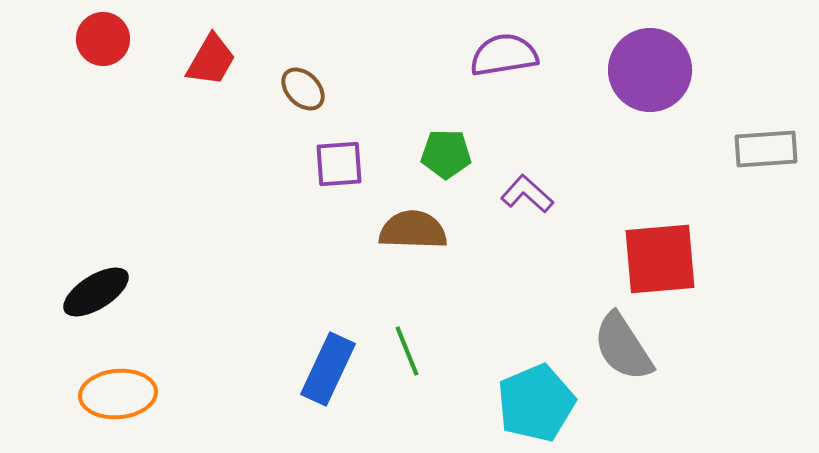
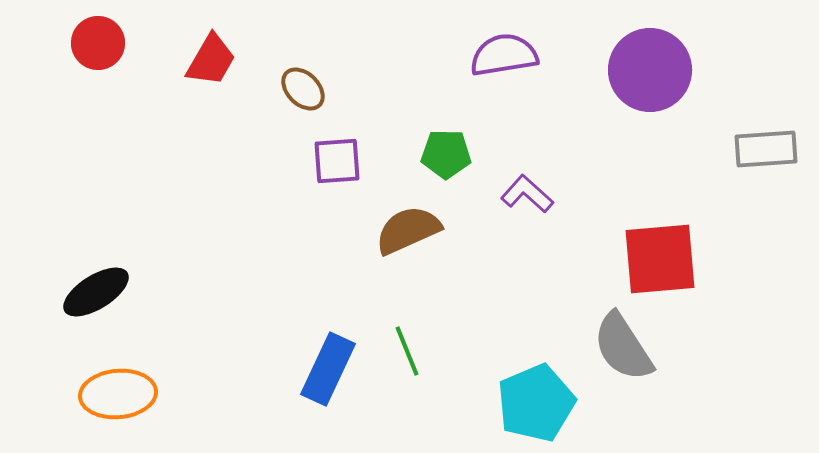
red circle: moved 5 px left, 4 px down
purple square: moved 2 px left, 3 px up
brown semicircle: moved 5 px left; rotated 26 degrees counterclockwise
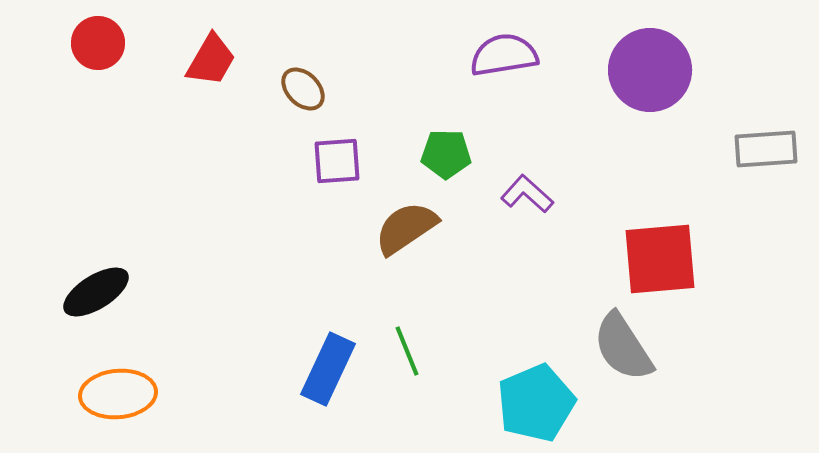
brown semicircle: moved 2 px left, 2 px up; rotated 10 degrees counterclockwise
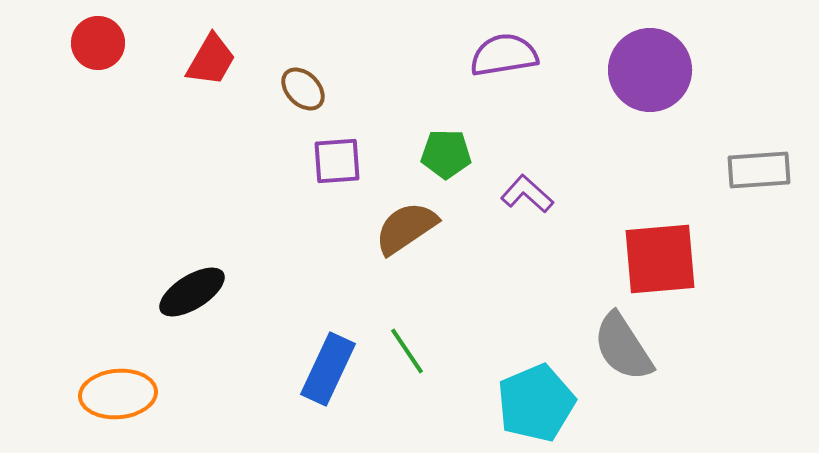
gray rectangle: moved 7 px left, 21 px down
black ellipse: moved 96 px right
green line: rotated 12 degrees counterclockwise
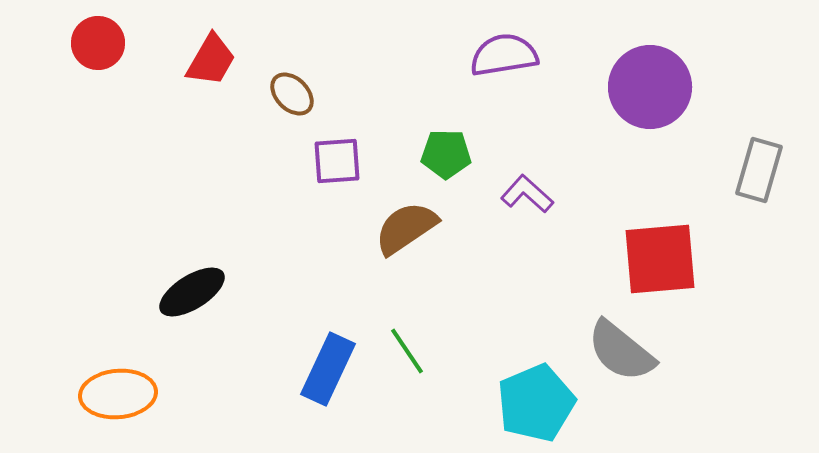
purple circle: moved 17 px down
brown ellipse: moved 11 px left, 5 px down
gray rectangle: rotated 70 degrees counterclockwise
gray semicircle: moved 2 px left, 4 px down; rotated 18 degrees counterclockwise
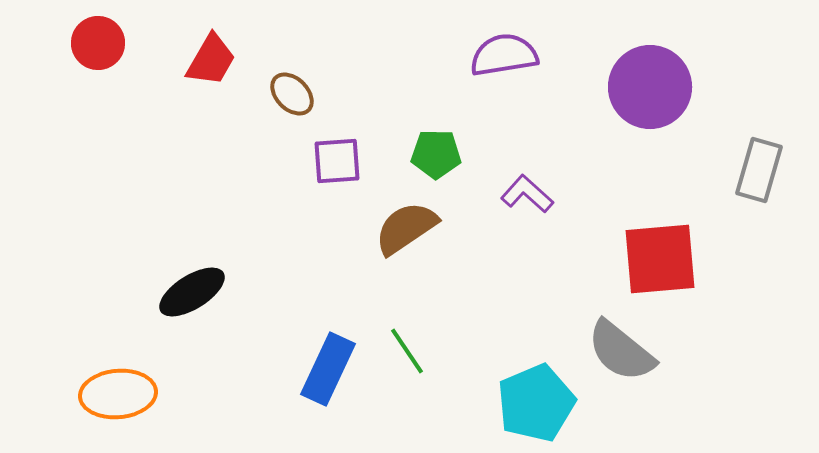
green pentagon: moved 10 px left
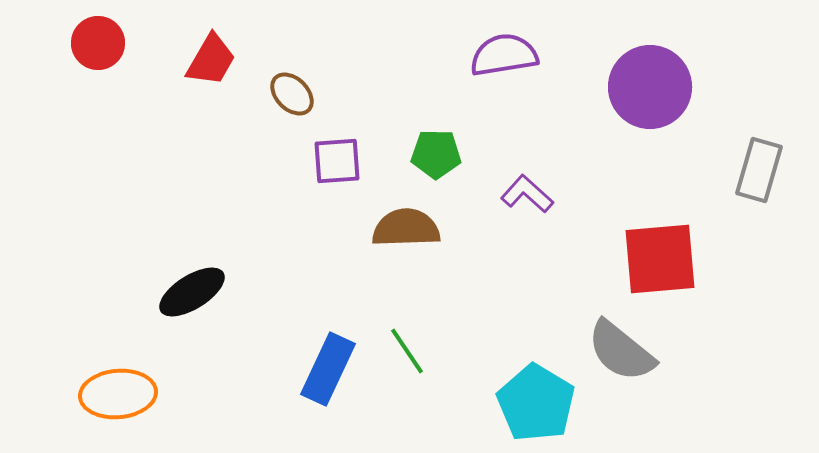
brown semicircle: rotated 32 degrees clockwise
cyan pentagon: rotated 18 degrees counterclockwise
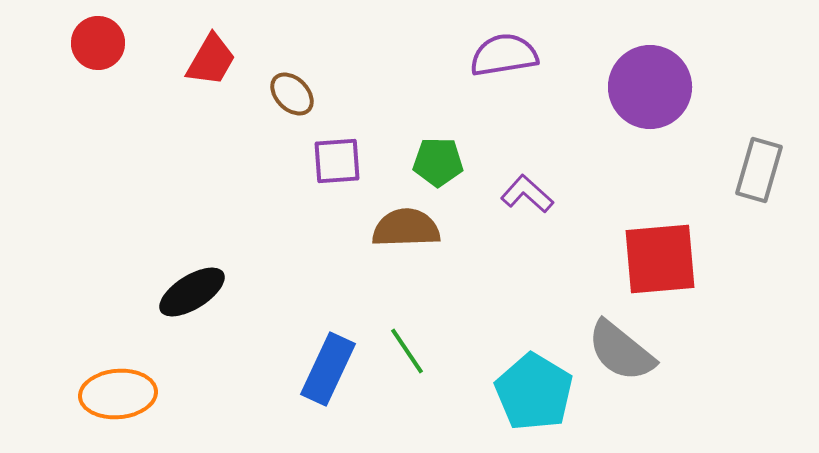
green pentagon: moved 2 px right, 8 px down
cyan pentagon: moved 2 px left, 11 px up
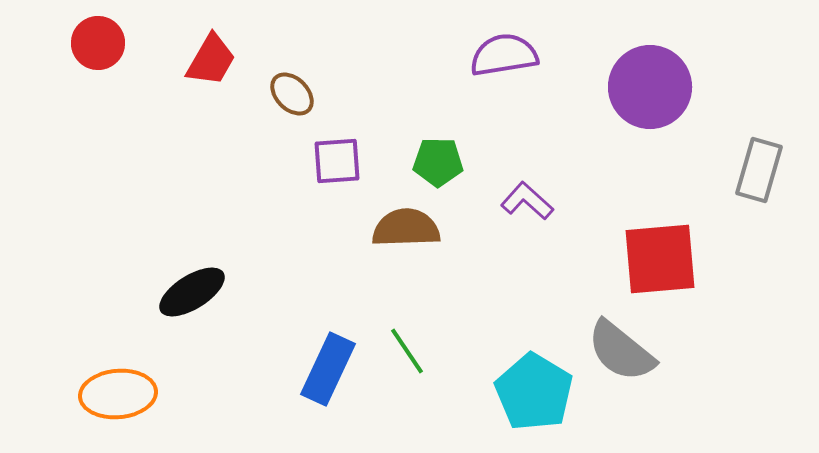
purple L-shape: moved 7 px down
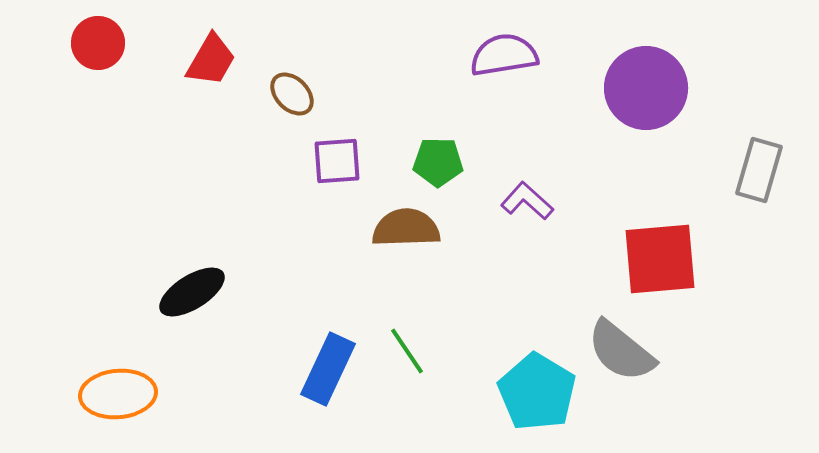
purple circle: moved 4 px left, 1 px down
cyan pentagon: moved 3 px right
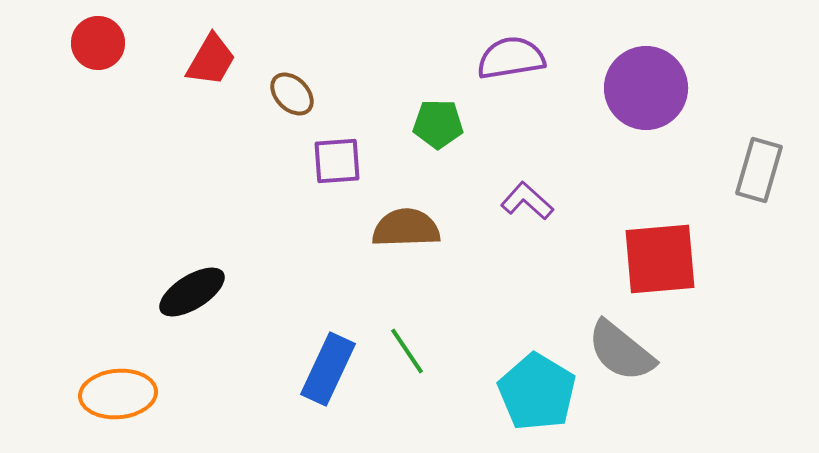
purple semicircle: moved 7 px right, 3 px down
green pentagon: moved 38 px up
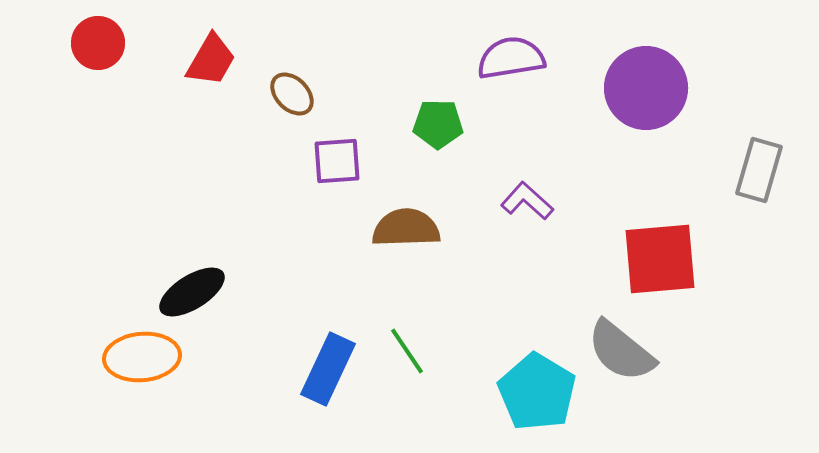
orange ellipse: moved 24 px right, 37 px up
